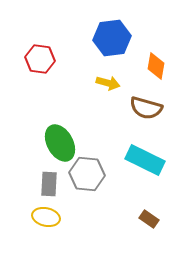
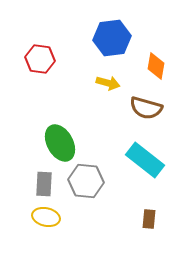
cyan rectangle: rotated 12 degrees clockwise
gray hexagon: moved 1 px left, 7 px down
gray rectangle: moved 5 px left
brown rectangle: rotated 60 degrees clockwise
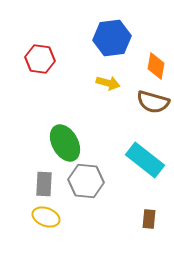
brown semicircle: moved 7 px right, 6 px up
green ellipse: moved 5 px right
yellow ellipse: rotated 8 degrees clockwise
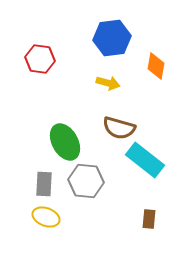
brown semicircle: moved 34 px left, 26 px down
green ellipse: moved 1 px up
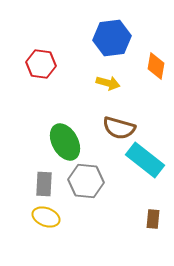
red hexagon: moved 1 px right, 5 px down
brown rectangle: moved 4 px right
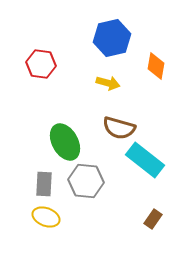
blue hexagon: rotated 6 degrees counterclockwise
brown rectangle: rotated 30 degrees clockwise
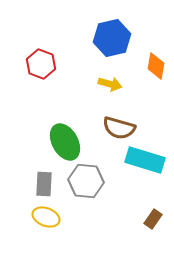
red hexagon: rotated 12 degrees clockwise
yellow arrow: moved 2 px right, 1 px down
cyan rectangle: rotated 21 degrees counterclockwise
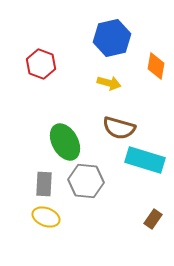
yellow arrow: moved 1 px left, 1 px up
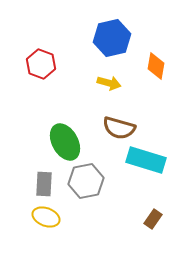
cyan rectangle: moved 1 px right
gray hexagon: rotated 16 degrees counterclockwise
